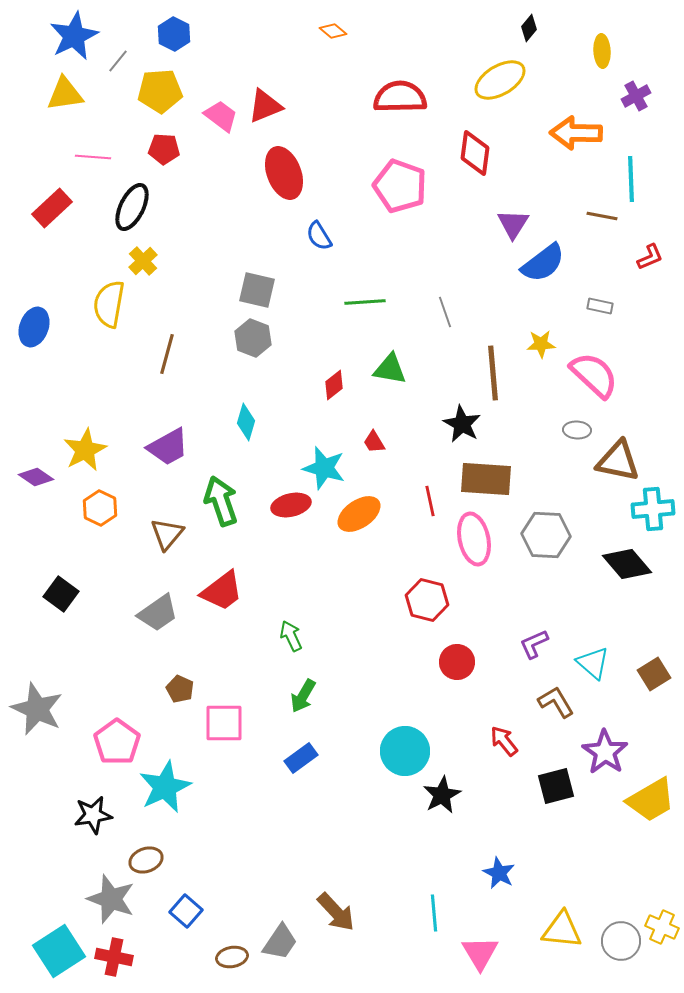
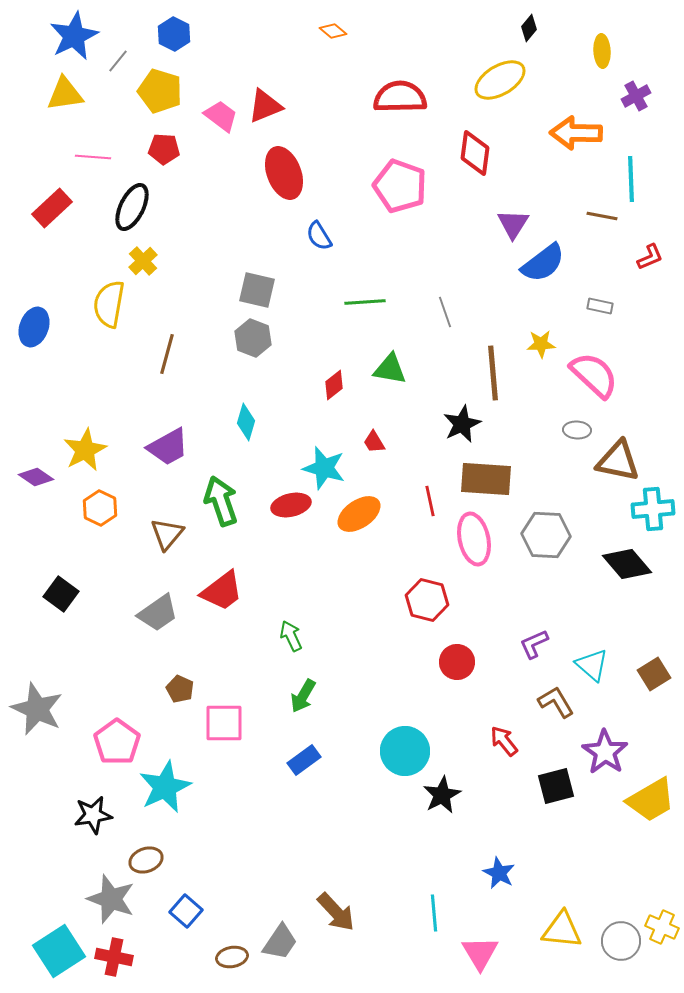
yellow pentagon at (160, 91): rotated 21 degrees clockwise
black star at (462, 424): rotated 18 degrees clockwise
cyan triangle at (593, 663): moved 1 px left, 2 px down
blue rectangle at (301, 758): moved 3 px right, 2 px down
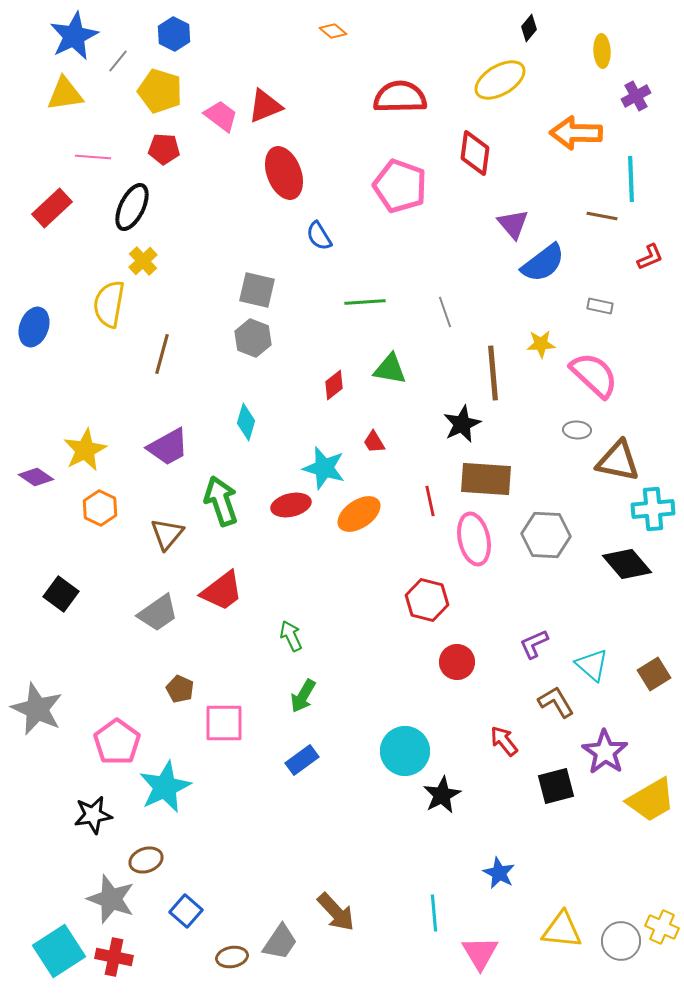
purple triangle at (513, 224): rotated 12 degrees counterclockwise
brown line at (167, 354): moved 5 px left
blue rectangle at (304, 760): moved 2 px left
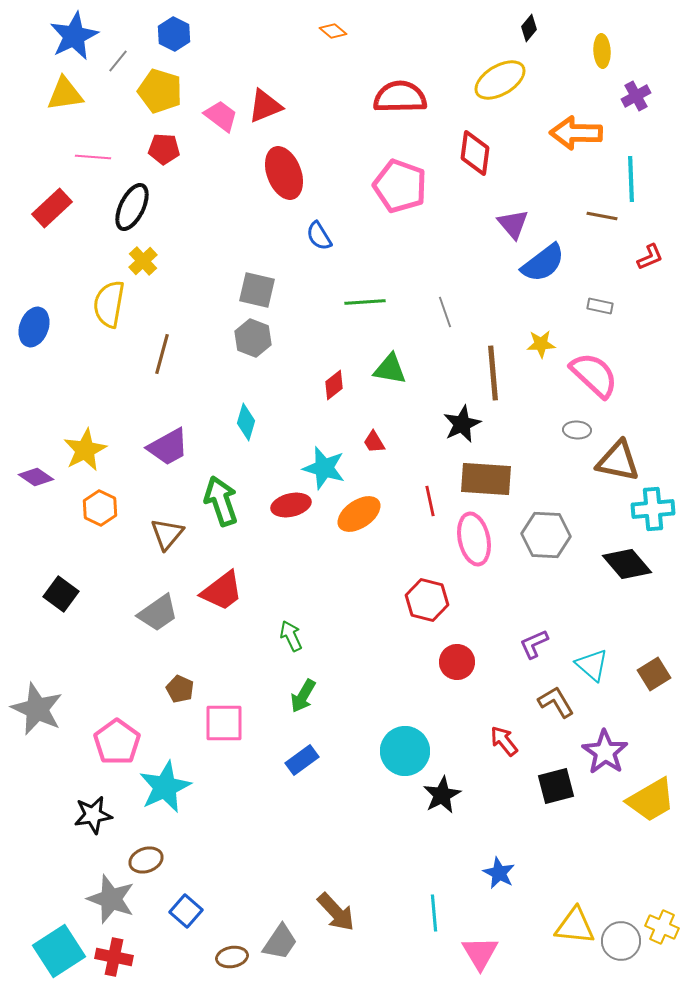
yellow triangle at (562, 930): moved 13 px right, 4 px up
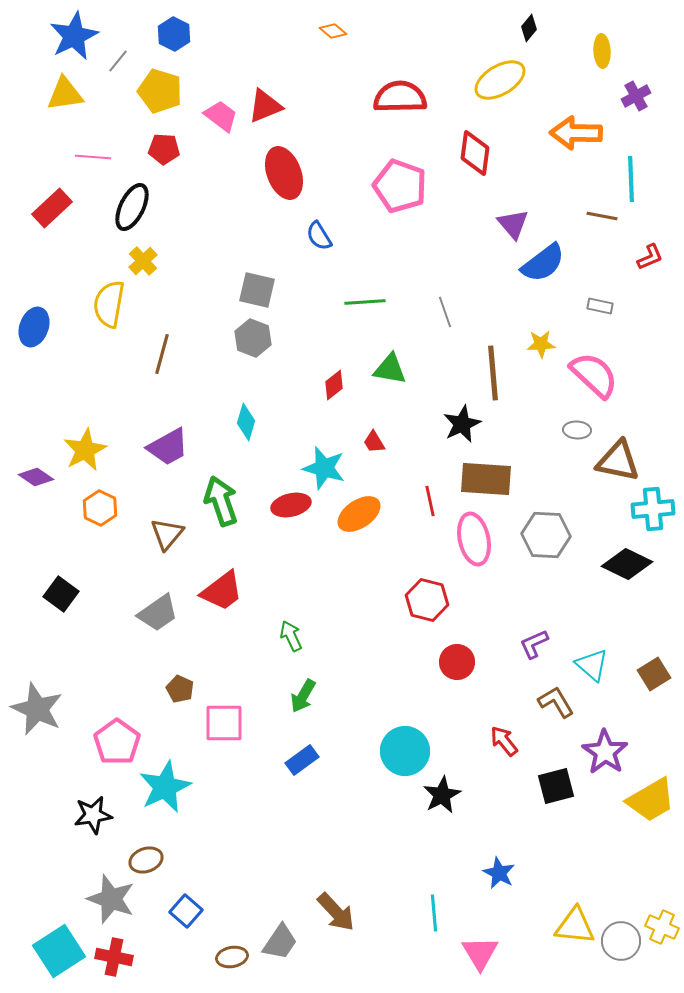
black diamond at (627, 564): rotated 24 degrees counterclockwise
